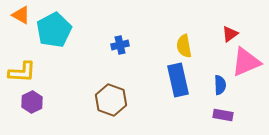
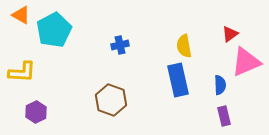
purple hexagon: moved 4 px right, 10 px down
purple rectangle: moved 1 px right, 1 px down; rotated 66 degrees clockwise
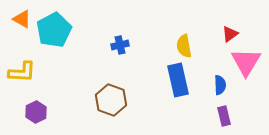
orange triangle: moved 1 px right, 4 px down
pink triangle: rotated 36 degrees counterclockwise
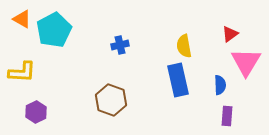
purple rectangle: moved 3 px right; rotated 18 degrees clockwise
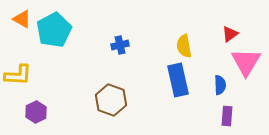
yellow L-shape: moved 4 px left, 3 px down
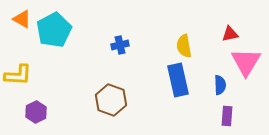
red triangle: rotated 24 degrees clockwise
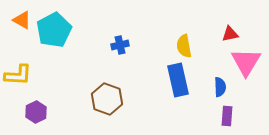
orange triangle: moved 1 px down
blue semicircle: moved 2 px down
brown hexagon: moved 4 px left, 1 px up
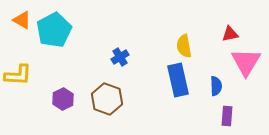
blue cross: moved 12 px down; rotated 18 degrees counterclockwise
blue semicircle: moved 4 px left, 1 px up
purple hexagon: moved 27 px right, 13 px up
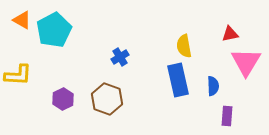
blue semicircle: moved 3 px left
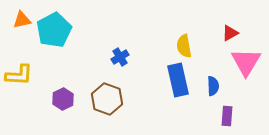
orange triangle: rotated 42 degrees counterclockwise
red triangle: moved 1 px up; rotated 18 degrees counterclockwise
yellow L-shape: moved 1 px right
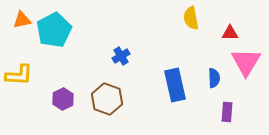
red triangle: rotated 30 degrees clockwise
yellow semicircle: moved 7 px right, 28 px up
blue cross: moved 1 px right, 1 px up
blue rectangle: moved 3 px left, 5 px down
blue semicircle: moved 1 px right, 8 px up
purple rectangle: moved 4 px up
